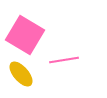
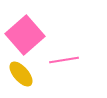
pink square: rotated 18 degrees clockwise
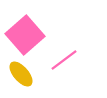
pink line: rotated 28 degrees counterclockwise
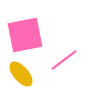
pink square: rotated 30 degrees clockwise
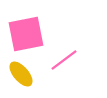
pink square: moved 1 px right, 1 px up
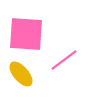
pink square: rotated 15 degrees clockwise
